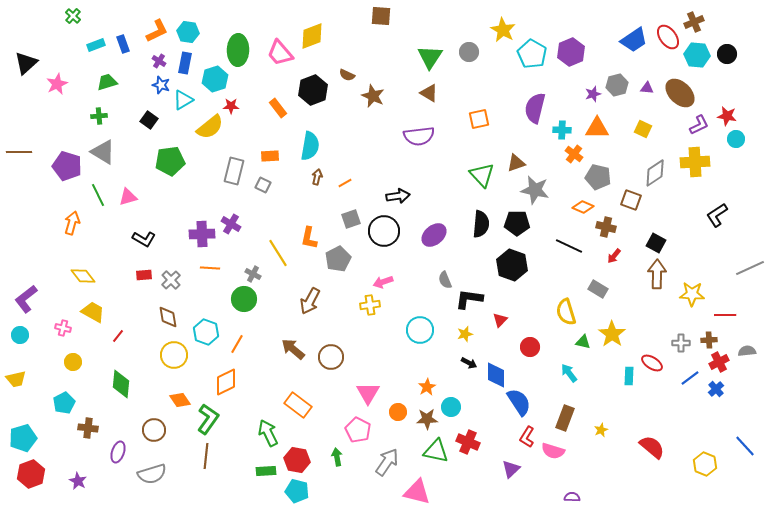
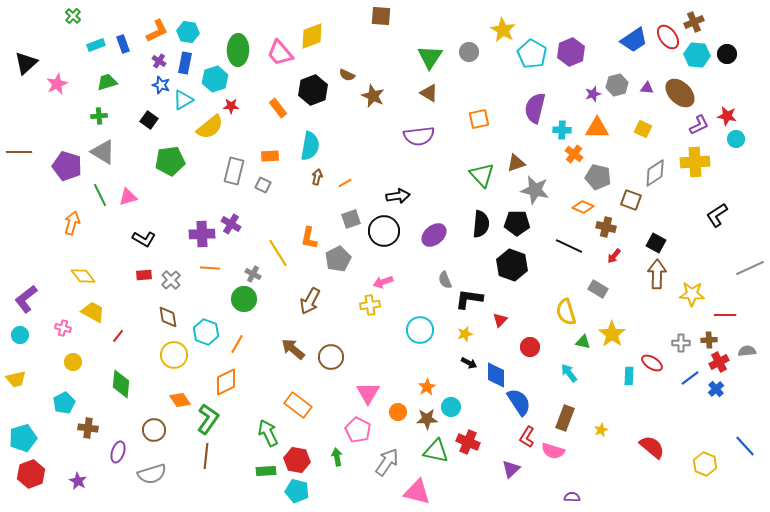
green line at (98, 195): moved 2 px right
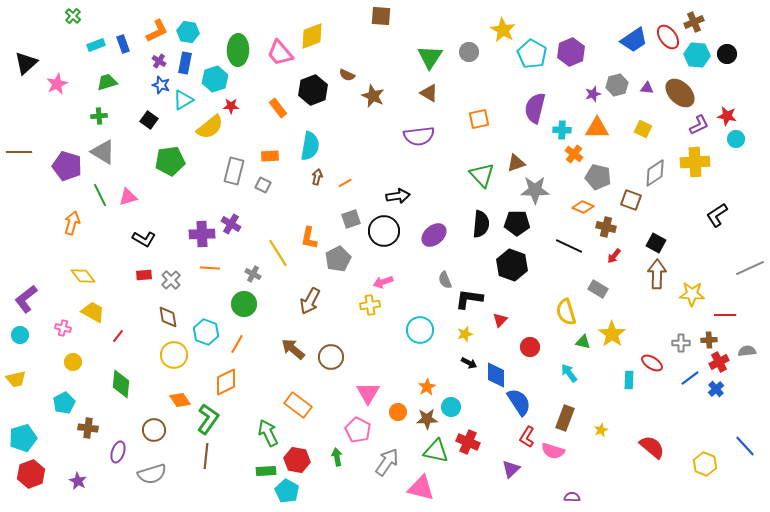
gray star at (535, 190): rotated 12 degrees counterclockwise
green circle at (244, 299): moved 5 px down
cyan rectangle at (629, 376): moved 4 px down
cyan pentagon at (297, 491): moved 10 px left; rotated 15 degrees clockwise
pink triangle at (417, 492): moved 4 px right, 4 px up
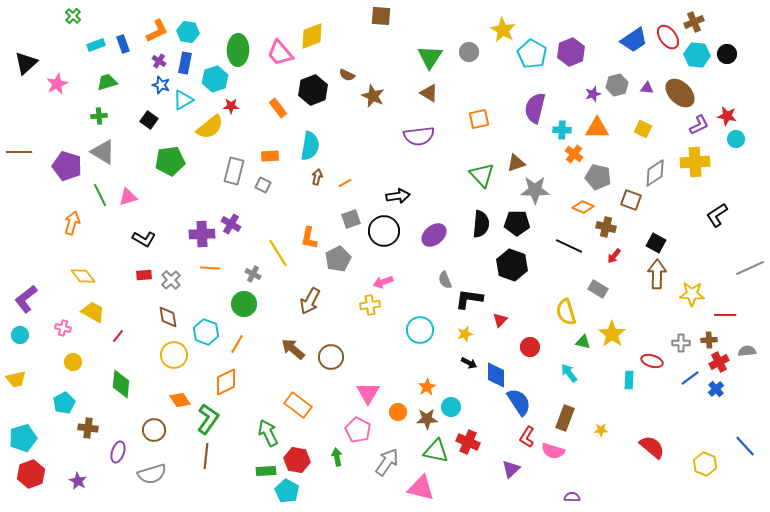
red ellipse at (652, 363): moved 2 px up; rotated 15 degrees counterclockwise
yellow star at (601, 430): rotated 24 degrees clockwise
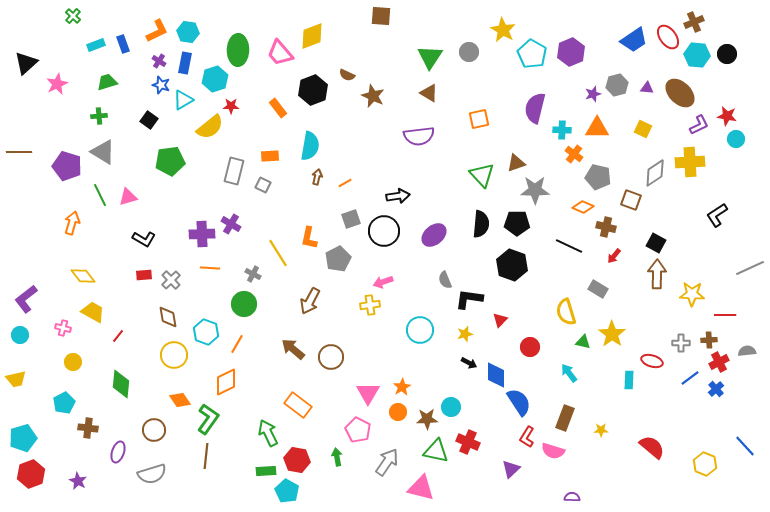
yellow cross at (695, 162): moved 5 px left
orange star at (427, 387): moved 25 px left
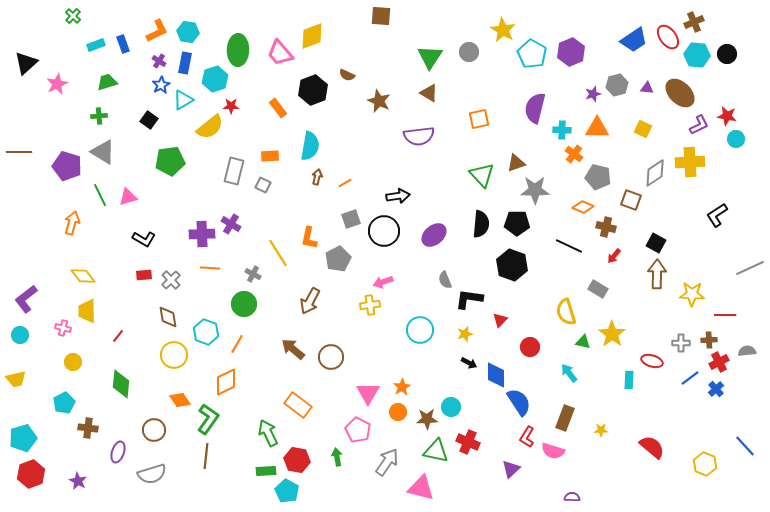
blue star at (161, 85): rotated 24 degrees clockwise
brown star at (373, 96): moved 6 px right, 5 px down
yellow trapezoid at (93, 312): moved 6 px left, 1 px up; rotated 120 degrees counterclockwise
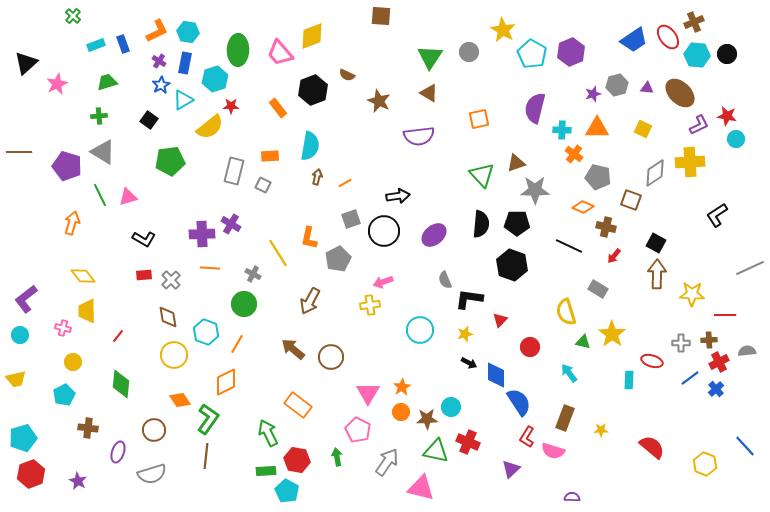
cyan pentagon at (64, 403): moved 8 px up
orange circle at (398, 412): moved 3 px right
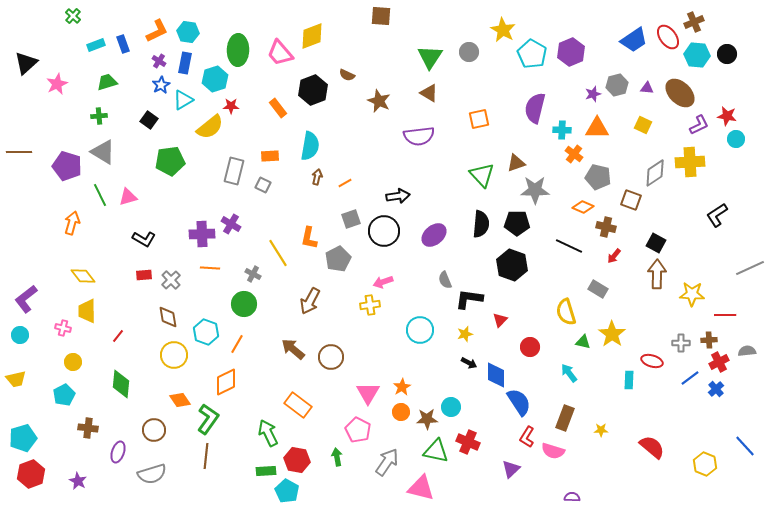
yellow square at (643, 129): moved 4 px up
